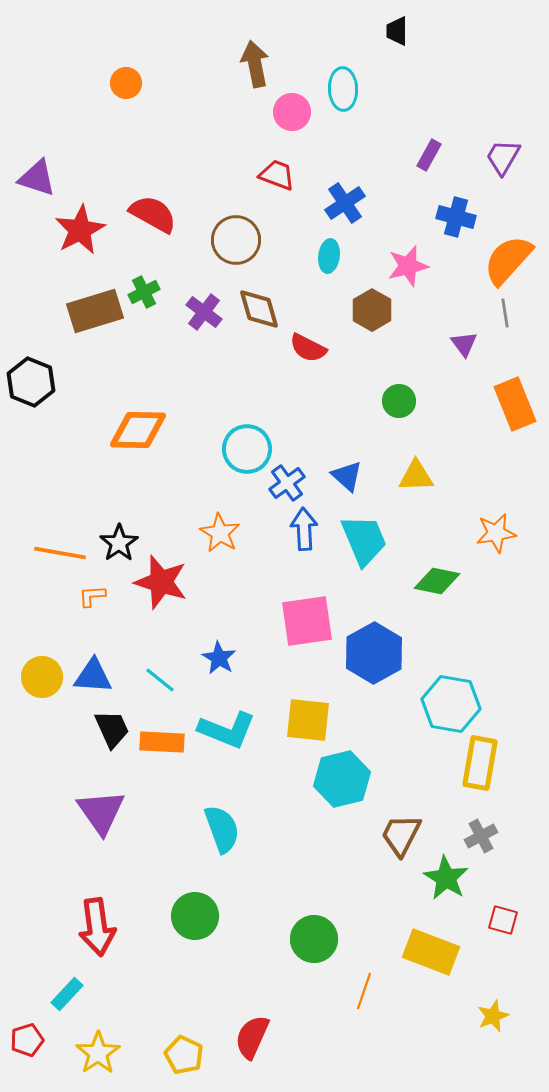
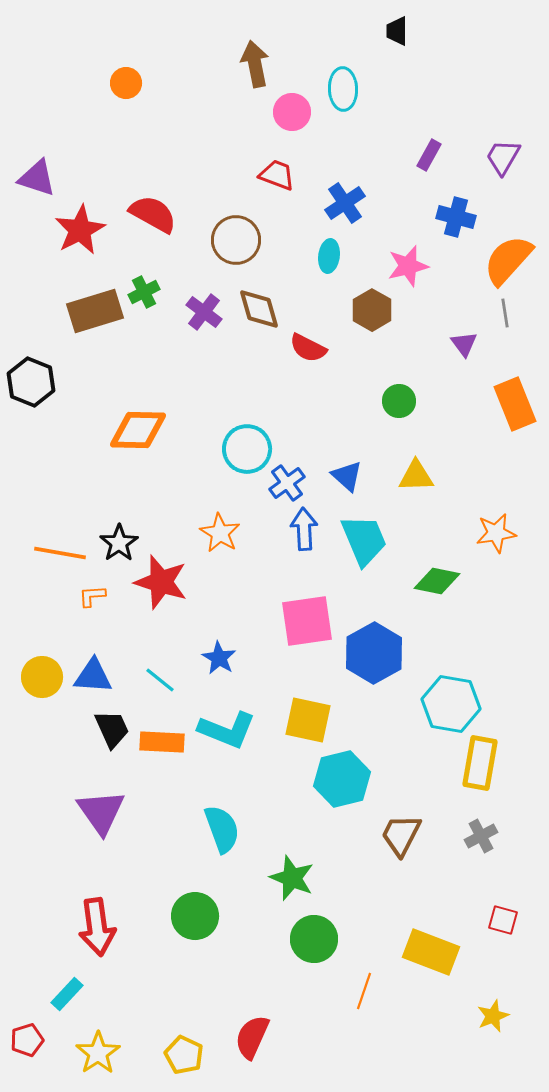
yellow square at (308, 720): rotated 6 degrees clockwise
green star at (446, 878): moved 154 px left; rotated 9 degrees counterclockwise
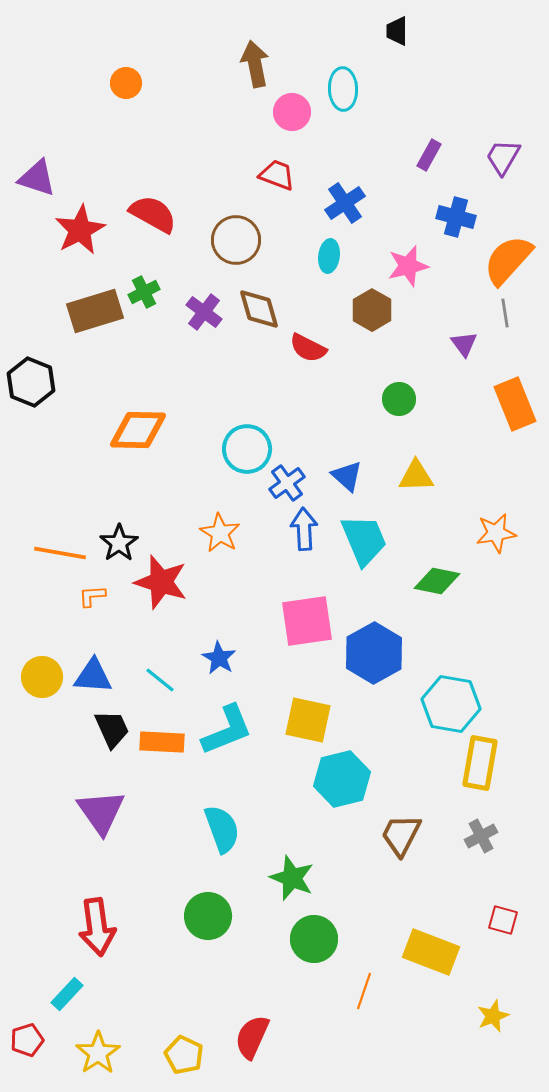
green circle at (399, 401): moved 2 px up
cyan L-shape at (227, 730): rotated 44 degrees counterclockwise
green circle at (195, 916): moved 13 px right
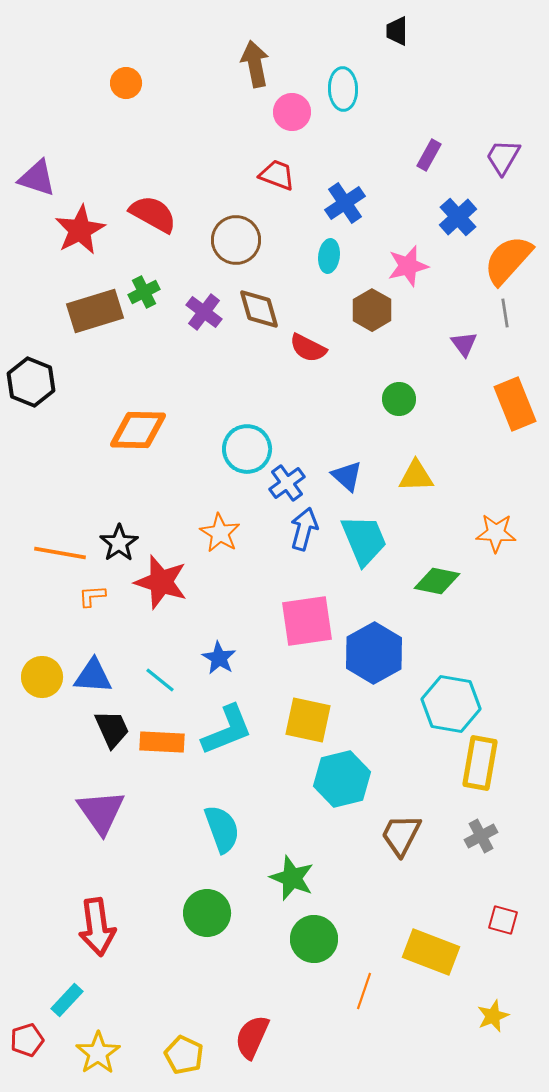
blue cross at (456, 217): moved 2 px right; rotated 33 degrees clockwise
blue arrow at (304, 529): rotated 18 degrees clockwise
orange star at (496, 533): rotated 12 degrees clockwise
green circle at (208, 916): moved 1 px left, 3 px up
cyan rectangle at (67, 994): moved 6 px down
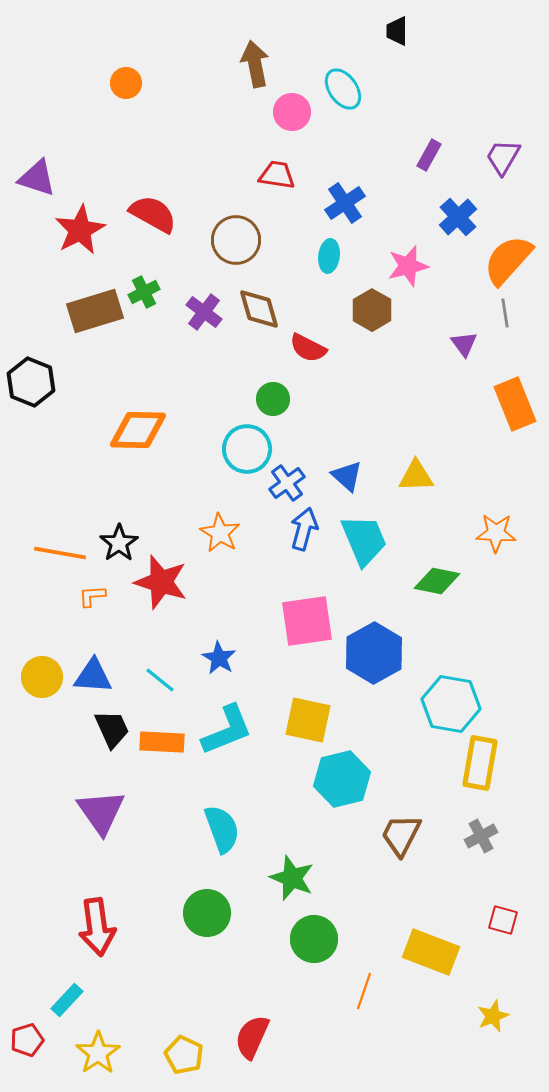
cyan ellipse at (343, 89): rotated 33 degrees counterclockwise
red trapezoid at (277, 175): rotated 12 degrees counterclockwise
green circle at (399, 399): moved 126 px left
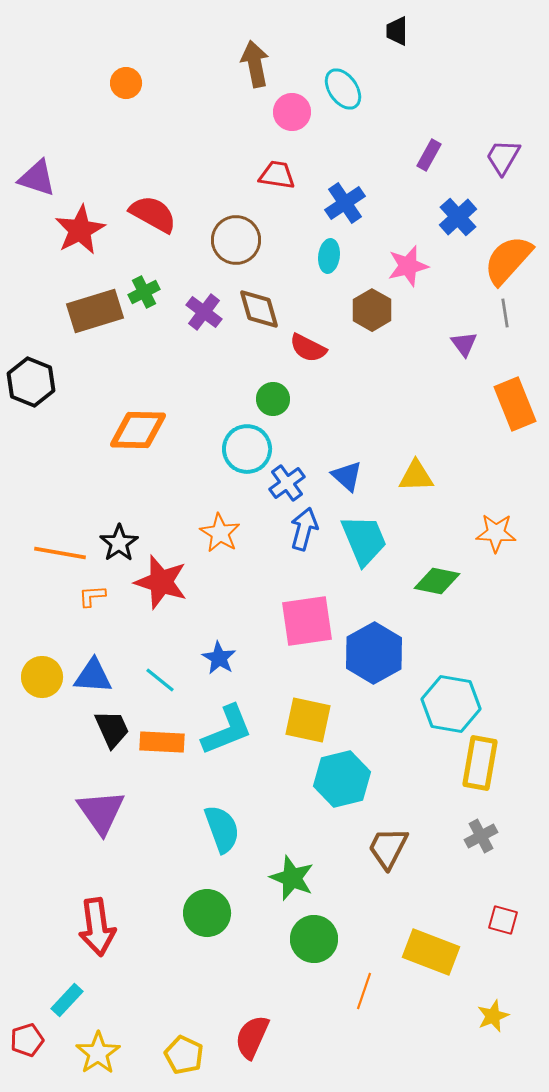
brown trapezoid at (401, 835): moved 13 px left, 13 px down
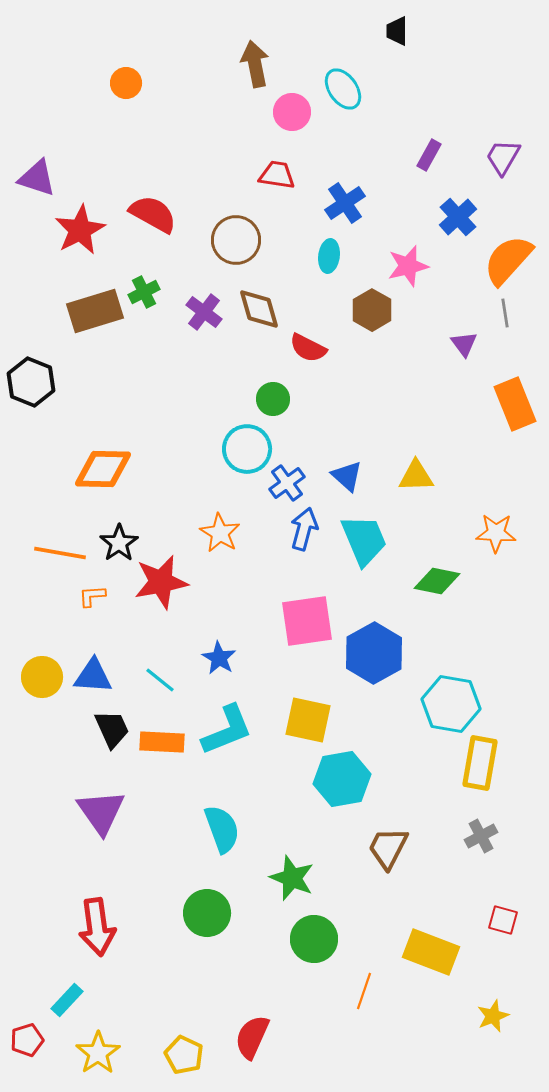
orange diamond at (138, 430): moved 35 px left, 39 px down
red star at (161, 582): rotated 28 degrees counterclockwise
cyan hexagon at (342, 779): rotated 4 degrees clockwise
